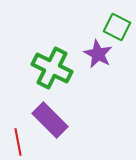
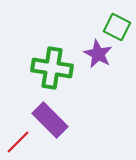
green cross: rotated 18 degrees counterclockwise
red line: rotated 56 degrees clockwise
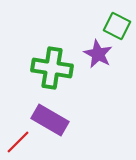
green square: moved 1 px up
purple rectangle: rotated 15 degrees counterclockwise
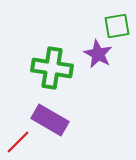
green square: rotated 36 degrees counterclockwise
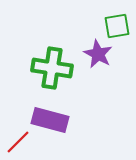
purple rectangle: rotated 15 degrees counterclockwise
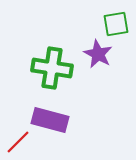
green square: moved 1 px left, 2 px up
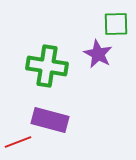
green square: rotated 8 degrees clockwise
green cross: moved 5 px left, 2 px up
red line: rotated 24 degrees clockwise
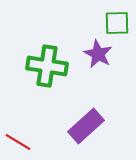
green square: moved 1 px right, 1 px up
purple rectangle: moved 36 px right, 6 px down; rotated 57 degrees counterclockwise
red line: rotated 52 degrees clockwise
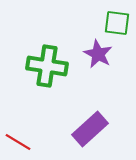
green square: rotated 8 degrees clockwise
purple rectangle: moved 4 px right, 3 px down
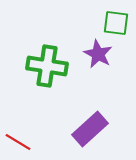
green square: moved 1 px left
